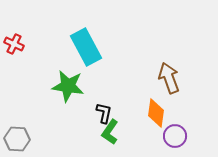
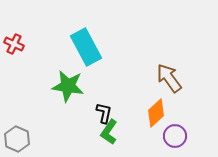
brown arrow: rotated 16 degrees counterclockwise
orange diamond: rotated 40 degrees clockwise
green L-shape: moved 1 px left
gray hexagon: rotated 20 degrees clockwise
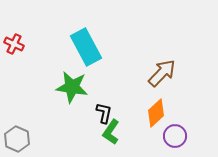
brown arrow: moved 7 px left, 5 px up; rotated 80 degrees clockwise
green star: moved 4 px right, 1 px down
green L-shape: moved 2 px right
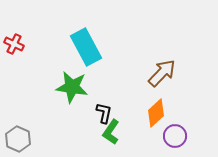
gray hexagon: moved 1 px right
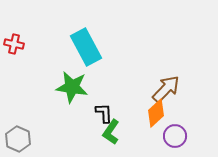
red cross: rotated 12 degrees counterclockwise
brown arrow: moved 4 px right, 16 px down
black L-shape: rotated 15 degrees counterclockwise
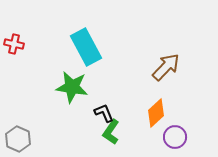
brown arrow: moved 22 px up
black L-shape: rotated 20 degrees counterclockwise
purple circle: moved 1 px down
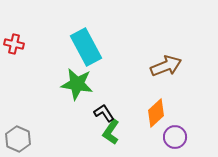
brown arrow: moved 1 px up; rotated 24 degrees clockwise
green star: moved 5 px right, 3 px up
black L-shape: rotated 10 degrees counterclockwise
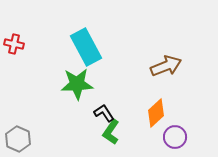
green star: rotated 12 degrees counterclockwise
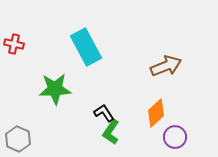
green star: moved 22 px left, 5 px down
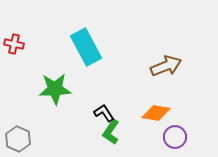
orange diamond: rotated 52 degrees clockwise
